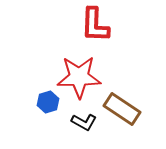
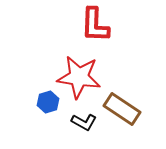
red star: rotated 9 degrees clockwise
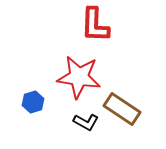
blue hexagon: moved 15 px left
black L-shape: moved 2 px right
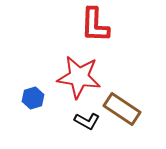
blue hexagon: moved 4 px up
black L-shape: moved 1 px right, 1 px up
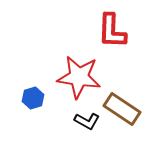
red L-shape: moved 17 px right, 6 px down
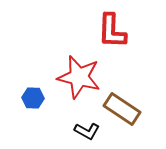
red star: rotated 6 degrees clockwise
blue hexagon: rotated 20 degrees clockwise
black L-shape: moved 10 px down
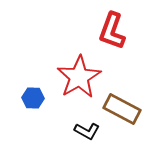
red L-shape: rotated 18 degrees clockwise
red star: rotated 27 degrees clockwise
brown rectangle: rotated 6 degrees counterclockwise
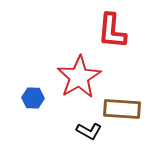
red L-shape: rotated 15 degrees counterclockwise
brown rectangle: rotated 24 degrees counterclockwise
black L-shape: moved 2 px right
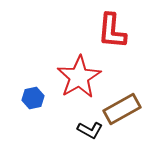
blue hexagon: rotated 15 degrees counterclockwise
brown rectangle: rotated 33 degrees counterclockwise
black L-shape: moved 1 px right, 1 px up
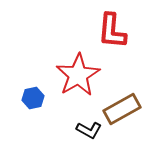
red star: moved 1 px left, 2 px up
black L-shape: moved 1 px left
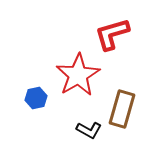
red L-shape: moved 3 px down; rotated 69 degrees clockwise
blue hexagon: moved 3 px right
brown rectangle: rotated 45 degrees counterclockwise
